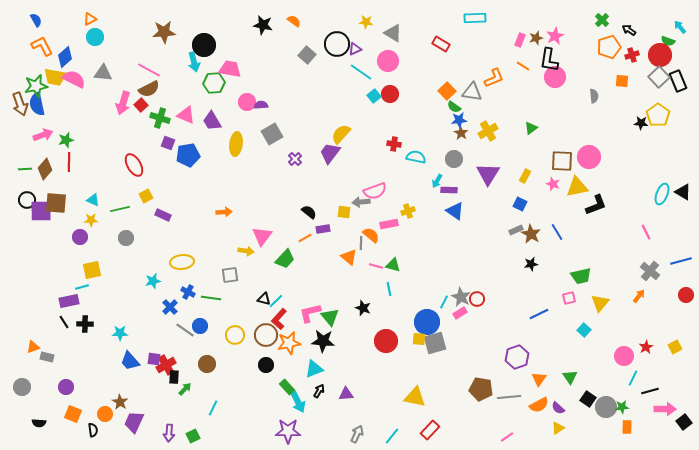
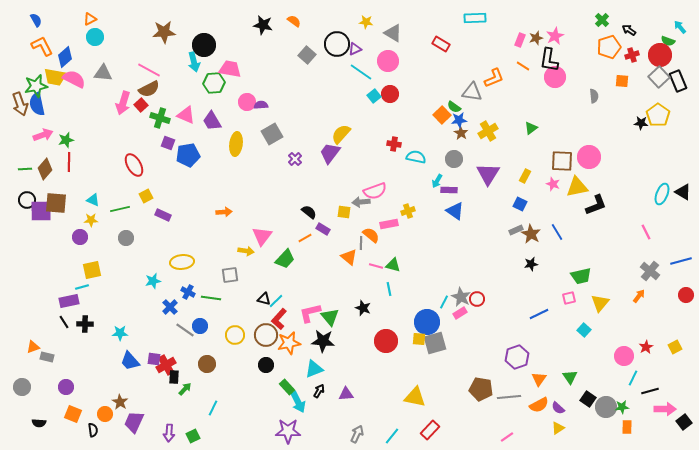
orange square at (447, 91): moved 5 px left, 24 px down
purple rectangle at (323, 229): rotated 40 degrees clockwise
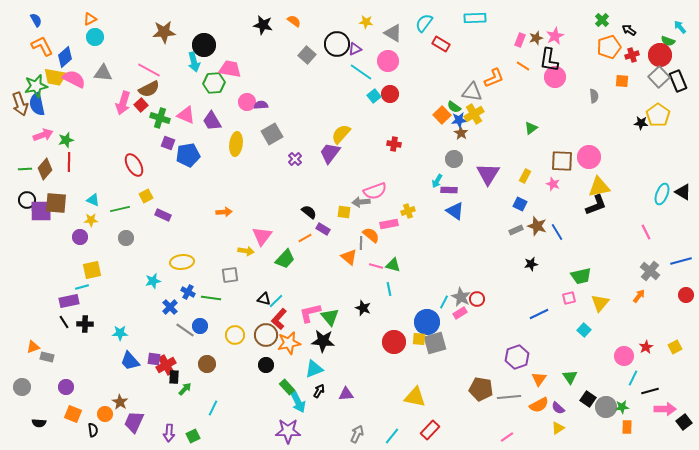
yellow cross at (488, 131): moved 14 px left, 17 px up
cyan semicircle at (416, 157): moved 8 px right, 134 px up; rotated 66 degrees counterclockwise
yellow triangle at (577, 187): moved 22 px right
brown star at (531, 234): moved 6 px right, 8 px up; rotated 12 degrees counterclockwise
red circle at (386, 341): moved 8 px right, 1 px down
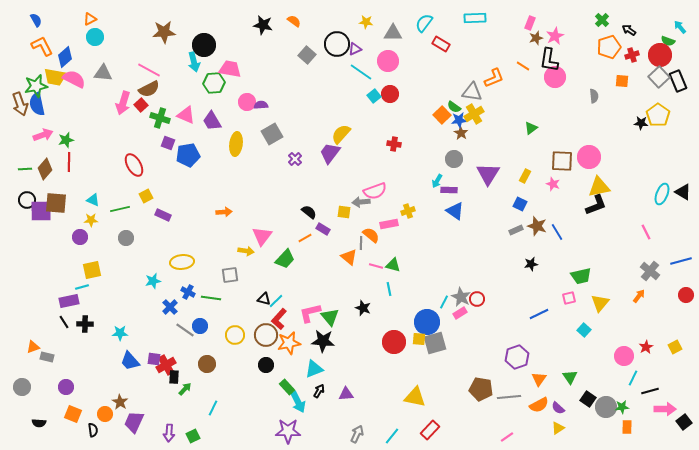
gray triangle at (393, 33): rotated 30 degrees counterclockwise
pink rectangle at (520, 40): moved 10 px right, 17 px up
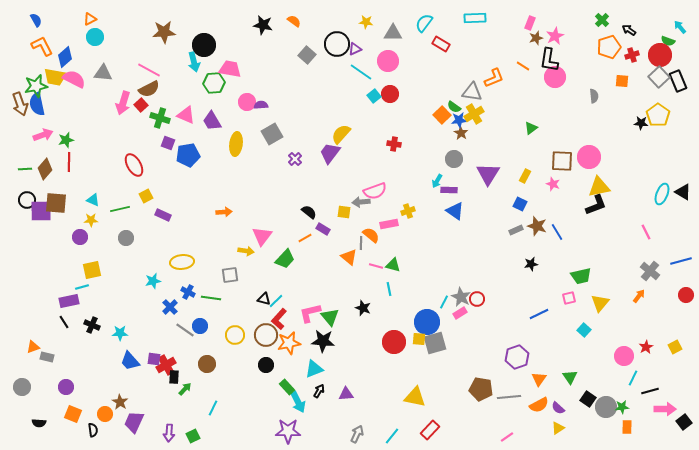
black cross at (85, 324): moved 7 px right, 1 px down; rotated 21 degrees clockwise
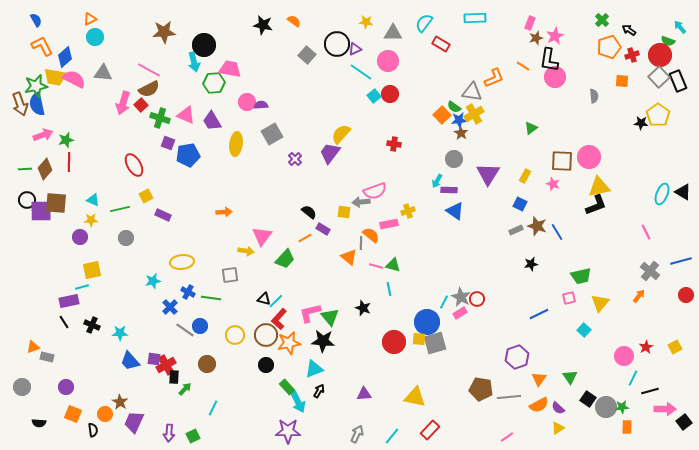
purple triangle at (346, 394): moved 18 px right
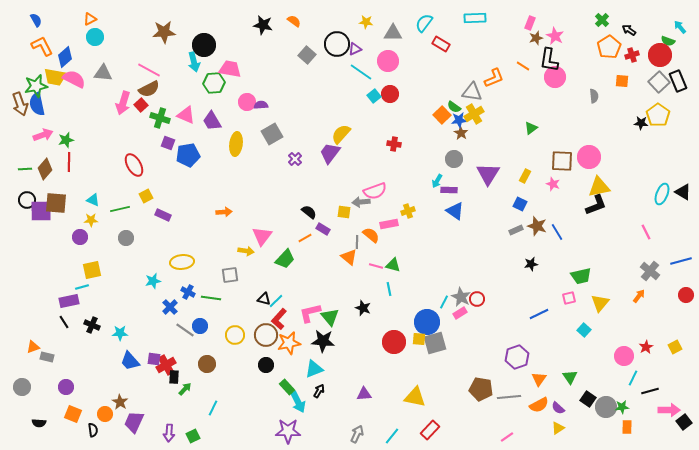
pink star at (555, 36): rotated 18 degrees counterclockwise
orange pentagon at (609, 47): rotated 15 degrees counterclockwise
gray square at (659, 77): moved 5 px down
gray line at (361, 243): moved 4 px left, 1 px up
pink arrow at (665, 409): moved 4 px right, 1 px down
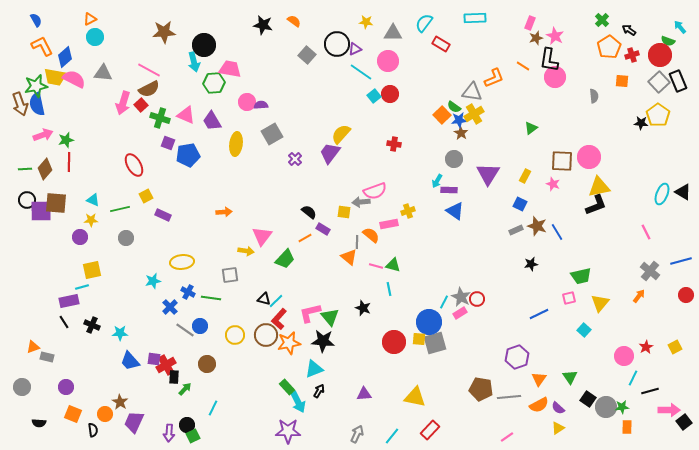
blue circle at (427, 322): moved 2 px right
black circle at (266, 365): moved 79 px left, 60 px down
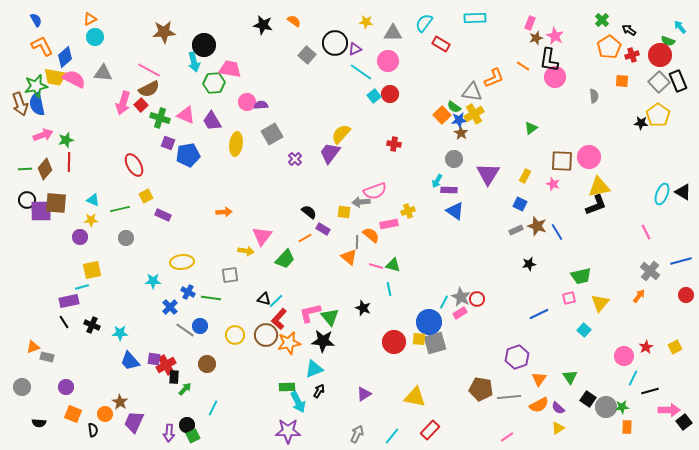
black circle at (337, 44): moved 2 px left, 1 px up
black star at (531, 264): moved 2 px left
cyan star at (153, 281): rotated 14 degrees clockwise
green rectangle at (287, 387): rotated 49 degrees counterclockwise
purple triangle at (364, 394): rotated 28 degrees counterclockwise
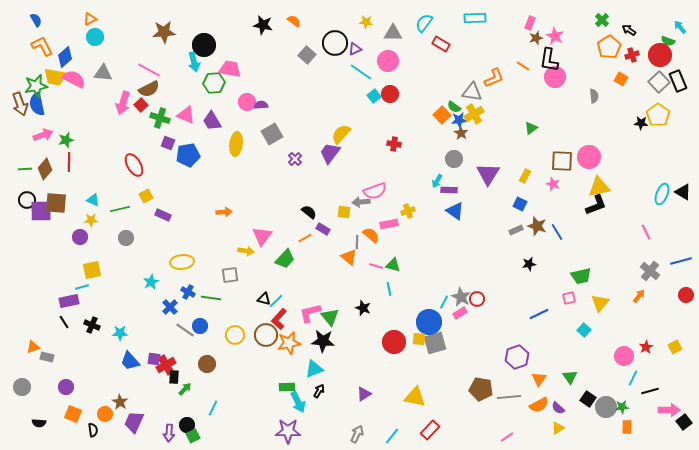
orange square at (622, 81): moved 1 px left, 2 px up; rotated 24 degrees clockwise
cyan star at (153, 281): moved 2 px left, 1 px down; rotated 28 degrees counterclockwise
